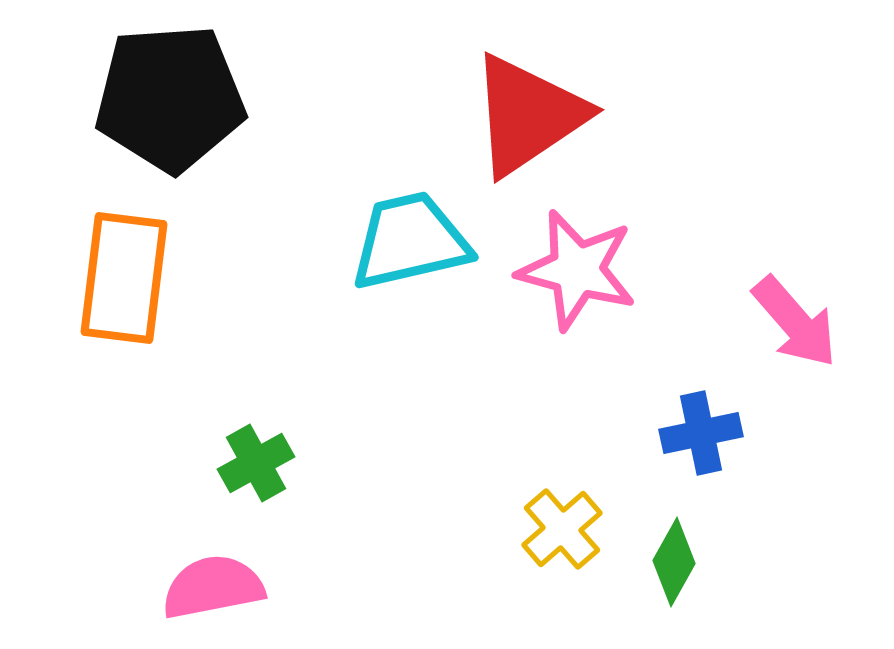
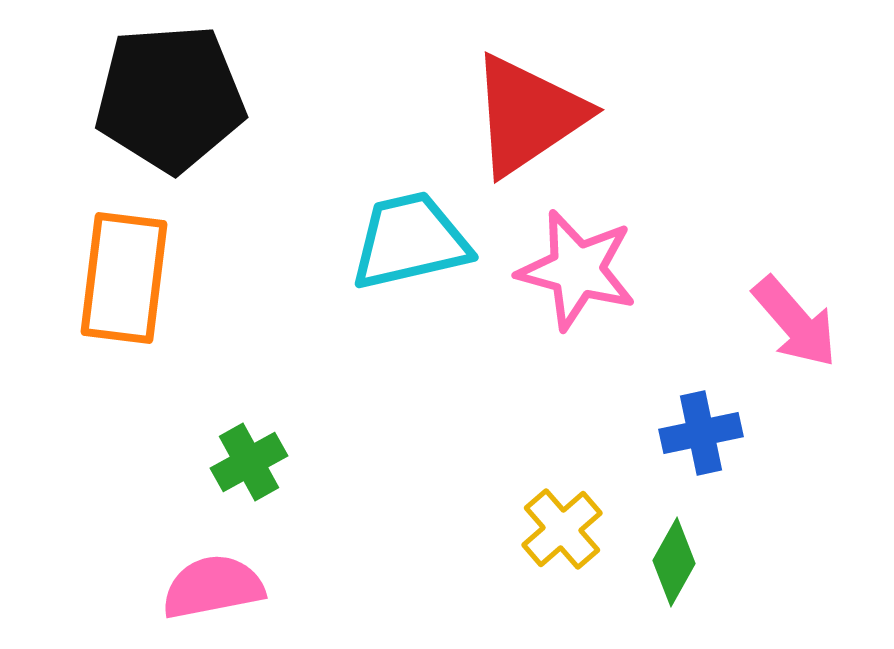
green cross: moved 7 px left, 1 px up
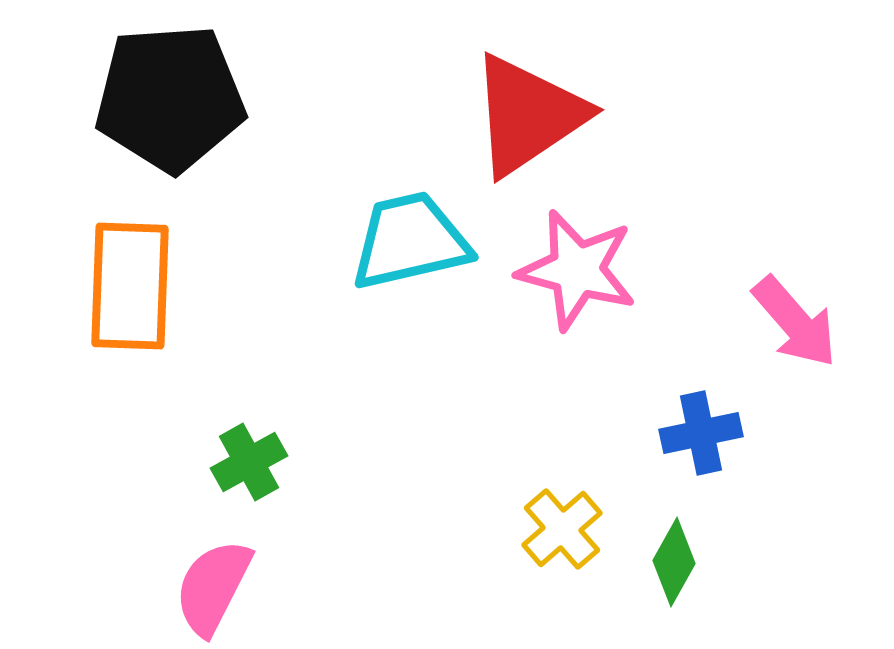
orange rectangle: moved 6 px right, 8 px down; rotated 5 degrees counterclockwise
pink semicircle: rotated 52 degrees counterclockwise
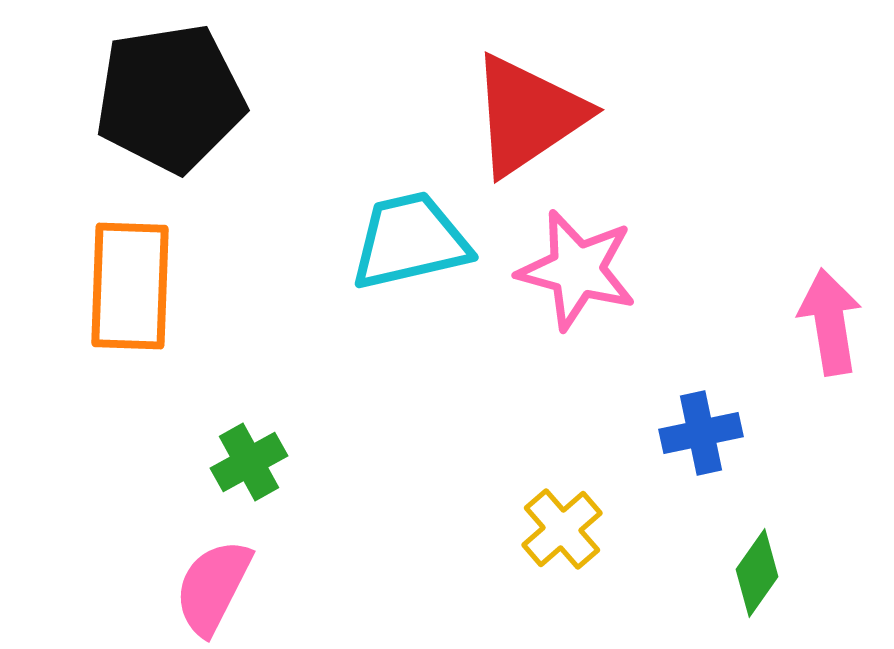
black pentagon: rotated 5 degrees counterclockwise
pink arrow: moved 35 px right; rotated 148 degrees counterclockwise
green diamond: moved 83 px right, 11 px down; rotated 6 degrees clockwise
